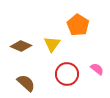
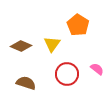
brown semicircle: rotated 24 degrees counterclockwise
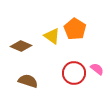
orange pentagon: moved 3 px left, 4 px down
yellow triangle: moved 8 px up; rotated 30 degrees counterclockwise
red circle: moved 7 px right, 1 px up
brown semicircle: moved 2 px right, 2 px up
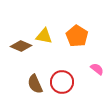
orange pentagon: moved 2 px right, 7 px down
yellow triangle: moved 8 px left; rotated 24 degrees counterclockwise
red circle: moved 12 px left, 9 px down
brown semicircle: moved 7 px right, 3 px down; rotated 132 degrees counterclockwise
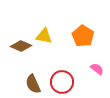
orange pentagon: moved 6 px right
brown semicircle: moved 2 px left
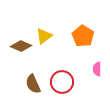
yellow triangle: rotated 48 degrees counterclockwise
pink semicircle: rotated 128 degrees counterclockwise
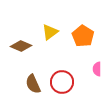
yellow triangle: moved 6 px right, 4 px up
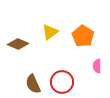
brown diamond: moved 3 px left, 2 px up
pink semicircle: moved 3 px up
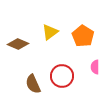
pink semicircle: moved 2 px left, 1 px down
red circle: moved 6 px up
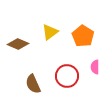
red circle: moved 5 px right
